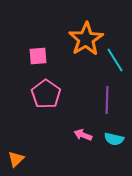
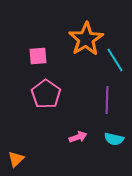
pink arrow: moved 5 px left, 2 px down; rotated 138 degrees clockwise
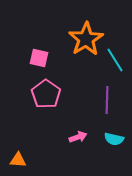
pink square: moved 1 px right, 2 px down; rotated 18 degrees clockwise
orange triangle: moved 2 px right, 1 px down; rotated 48 degrees clockwise
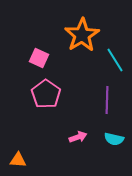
orange star: moved 4 px left, 4 px up
pink square: rotated 12 degrees clockwise
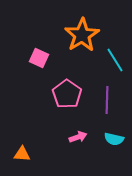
pink pentagon: moved 21 px right
orange triangle: moved 4 px right, 6 px up
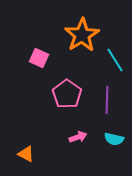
orange triangle: moved 4 px right; rotated 24 degrees clockwise
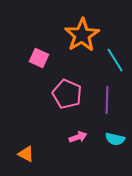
pink pentagon: rotated 12 degrees counterclockwise
cyan semicircle: moved 1 px right
